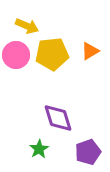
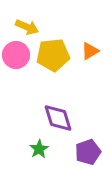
yellow arrow: moved 1 px down
yellow pentagon: moved 1 px right, 1 px down
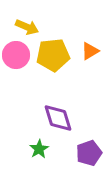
purple pentagon: moved 1 px right, 1 px down
